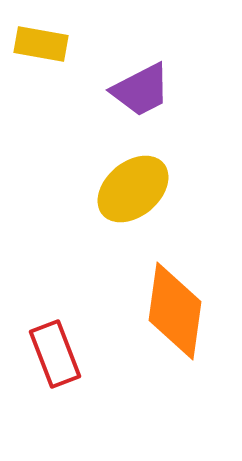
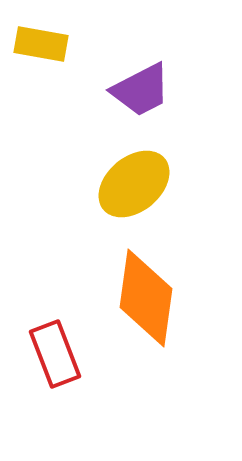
yellow ellipse: moved 1 px right, 5 px up
orange diamond: moved 29 px left, 13 px up
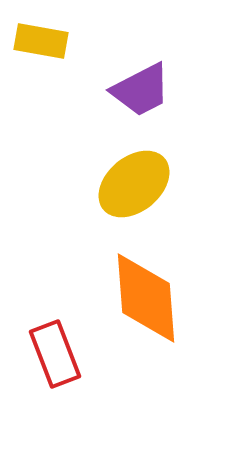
yellow rectangle: moved 3 px up
orange diamond: rotated 12 degrees counterclockwise
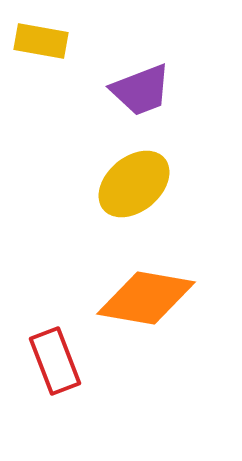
purple trapezoid: rotated 6 degrees clockwise
orange diamond: rotated 76 degrees counterclockwise
red rectangle: moved 7 px down
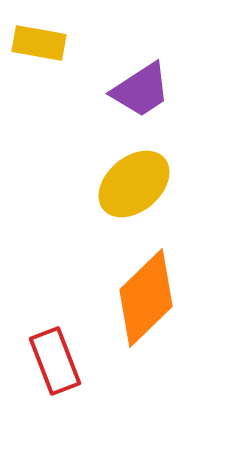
yellow rectangle: moved 2 px left, 2 px down
purple trapezoid: rotated 12 degrees counterclockwise
orange diamond: rotated 54 degrees counterclockwise
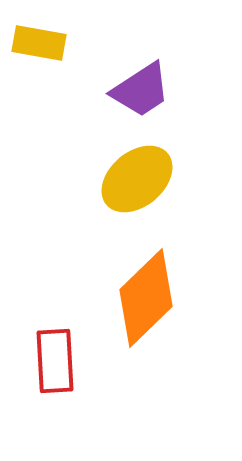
yellow ellipse: moved 3 px right, 5 px up
red rectangle: rotated 18 degrees clockwise
